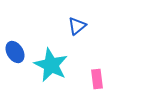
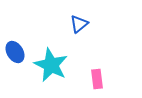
blue triangle: moved 2 px right, 2 px up
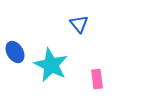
blue triangle: rotated 30 degrees counterclockwise
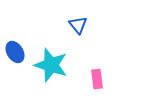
blue triangle: moved 1 px left, 1 px down
cyan star: rotated 8 degrees counterclockwise
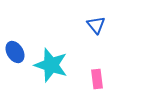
blue triangle: moved 18 px right
